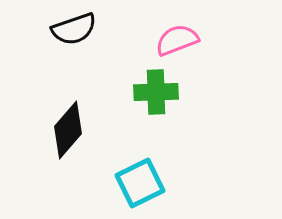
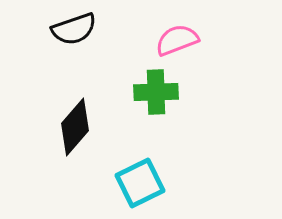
black diamond: moved 7 px right, 3 px up
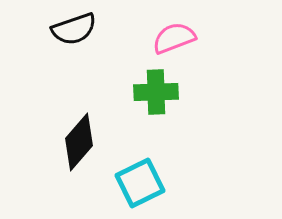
pink semicircle: moved 3 px left, 2 px up
black diamond: moved 4 px right, 15 px down
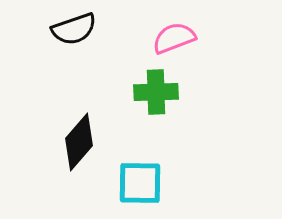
cyan square: rotated 27 degrees clockwise
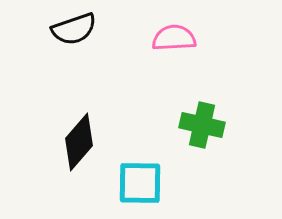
pink semicircle: rotated 18 degrees clockwise
green cross: moved 46 px right, 33 px down; rotated 15 degrees clockwise
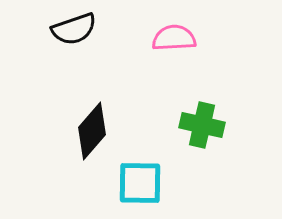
black diamond: moved 13 px right, 11 px up
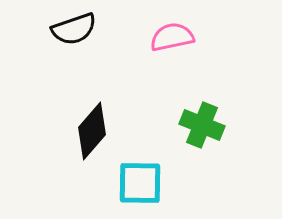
pink semicircle: moved 2 px left, 1 px up; rotated 9 degrees counterclockwise
green cross: rotated 9 degrees clockwise
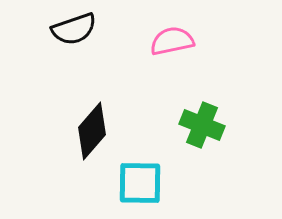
pink semicircle: moved 4 px down
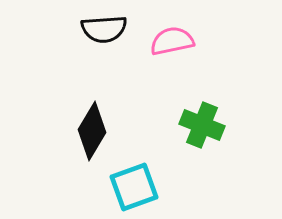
black semicircle: moved 30 px right; rotated 15 degrees clockwise
black diamond: rotated 10 degrees counterclockwise
cyan square: moved 6 px left, 4 px down; rotated 21 degrees counterclockwise
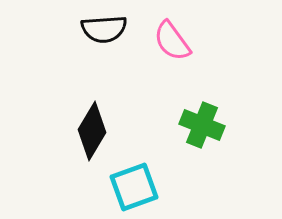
pink semicircle: rotated 114 degrees counterclockwise
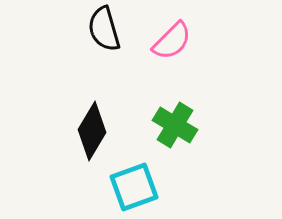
black semicircle: rotated 78 degrees clockwise
pink semicircle: rotated 99 degrees counterclockwise
green cross: moved 27 px left; rotated 9 degrees clockwise
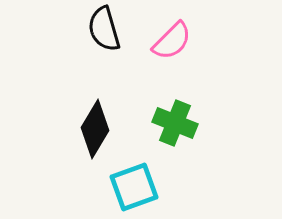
green cross: moved 2 px up; rotated 9 degrees counterclockwise
black diamond: moved 3 px right, 2 px up
